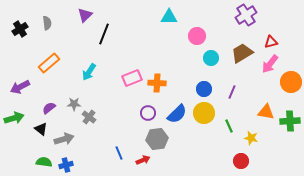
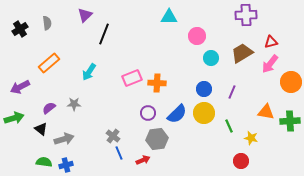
purple cross: rotated 30 degrees clockwise
gray cross: moved 24 px right, 19 px down
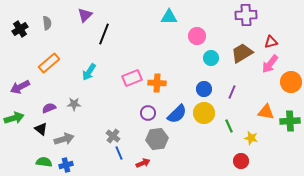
purple semicircle: rotated 16 degrees clockwise
red arrow: moved 3 px down
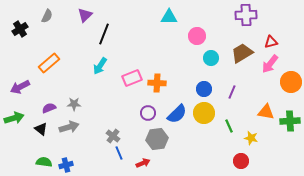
gray semicircle: moved 7 px up; rotated 32 degrees clockwise
cyan arrow: moved 11 px right, 6 px up
gray arrow: moved 5 px right, 12 px up
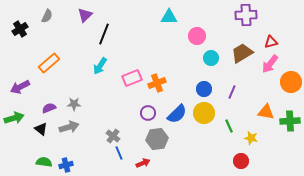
orange cross: rotated 24 degrees counterclockwise
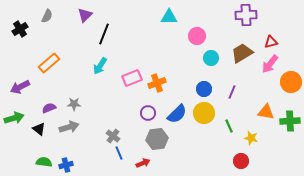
black triangle: moved 2 px left
